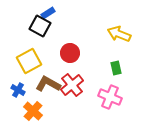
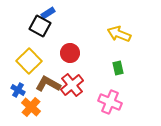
yellow square: rotated 15 degrees counterclockwise
green rectangle: moved 2 px right
pink cross: moved 5 px down
orange cross: moved 2 px left, 4 px up
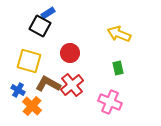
yellow square: rotated 30 degrees counterclockwise
orange cross: moved 1 px right, 1 px up
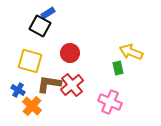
yellow arrow: moved 12 px right, 18 px down
yellow square: moved 1 px right
brown L-shape: moved 1 px right; rotated 20 degrees counterclockwise
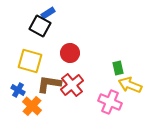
yellow arrow: moved 1 px left, 33 px down
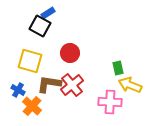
pink cross: rotated 20 degrees counterclockwise
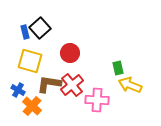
blue rectangle: moved 23 px left, 19 px down; rotated 72 degrees counterclockwise
black square: moved 2 px down; rotated 20 degrees clockwise
pink cross: moved 13 px left, 2 px up
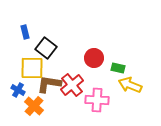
black square: moved 6 px right, 20 px down; rotated 10 degrees counterclockwise
red circle: moved 24 px right, 5 px down
yellow square: moved 2 px right, 7 px down; rotated 15 degrees counterclockwise
green rectangle: rotated 64 degrees counterclockwise
orange cross: moved 2 px right
